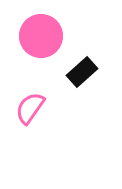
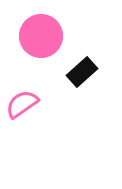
pink semicircle: moved 8 px left, 4 px up; rotated 20 degrees clockwise
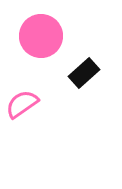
black rectangle: moved 2 px right, 1 px down
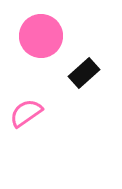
pink semicircle: moved 4 px right, 9 px down
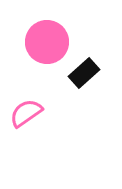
pink circle: moved 6 px right, 6 px down
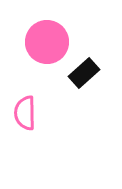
pink semicircle: moved 1 px left; rotated 56 degrees counterclockwise
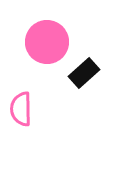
pink semicircle: moved 4 px left, 4 px up
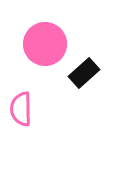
pink circle: moved 2 px left, 2 px down
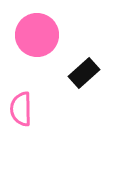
pink circle: moved 8 px left, 9 px up
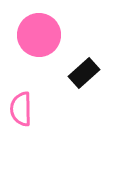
pink circle: moved 2 px right
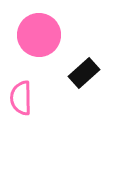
pink semicircle: moved 11 px up
